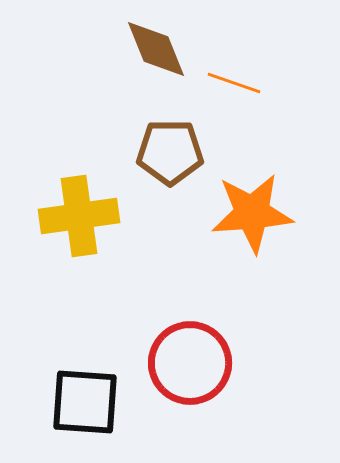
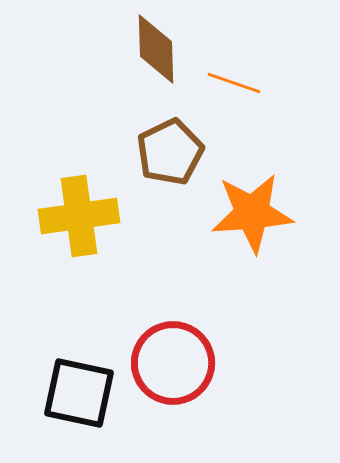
brown diamond: rotated 20 degrees clockwise
brown pentagon: rotated 26 degrees counterclockwise
red circle: moved 17 px left
black square: moved 6 px left, 9 px up; rotated 8 degrees clockwise
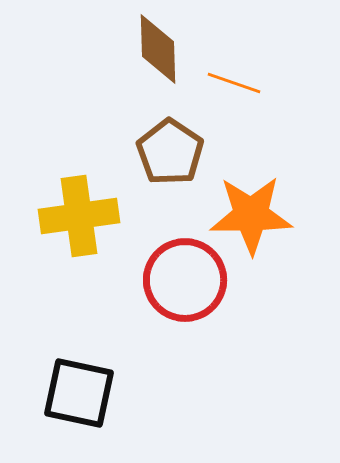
brown diamond: moved 2 px right
brown pentagon: rotated 12 degrees counterclockwise
orange star: moved 1 px left, 2 px down; rotated 4 degrees clockwise
red circle: moved 12 px right, 83 px up
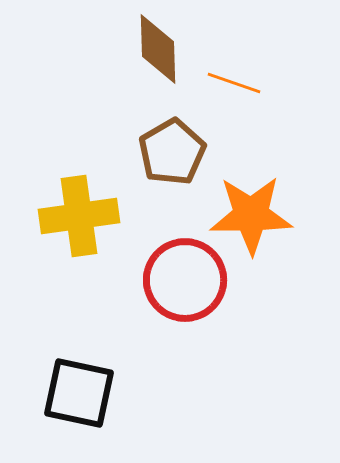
brown pentagon: moved 2 px right; rotated 8 degrees clockwise
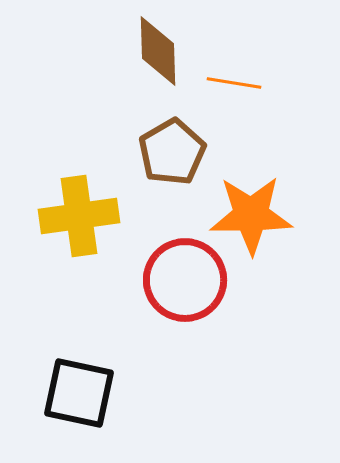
brown diamond: moved 2 px down
orange line: rotated 10 degrees counterclockwise
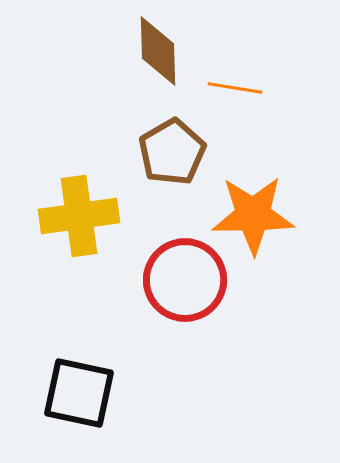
orange line: moved 1 px right, 5 px down
orange star: moved 2 px right
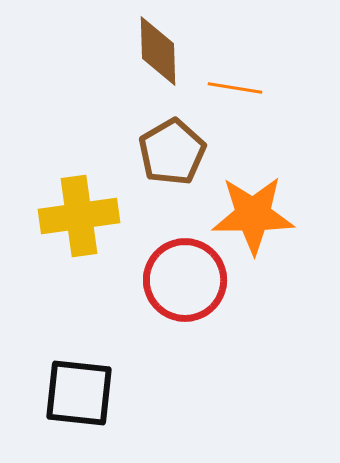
black square: rotated 6 degrees counterclockwise
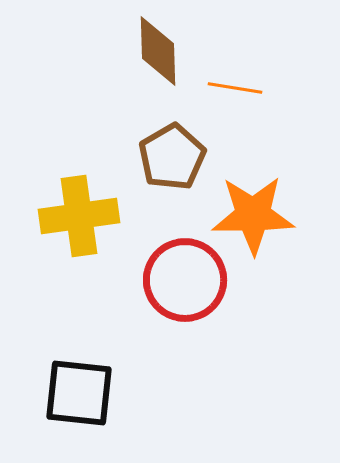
brown pentagon: moved 5 px down
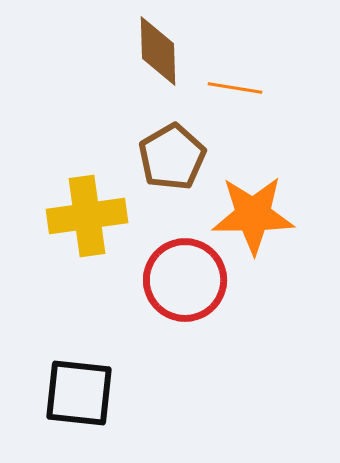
yellow cross: moved 8 px right
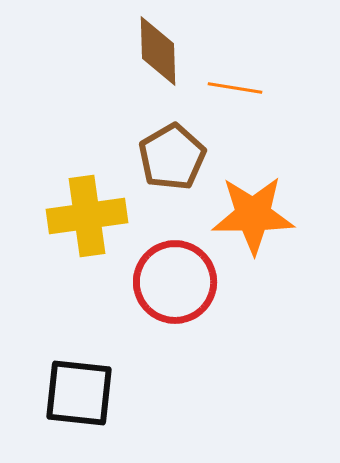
red circle: moved 10 px left, 2 px down
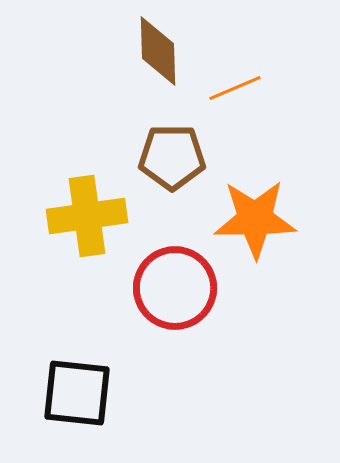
orange line: rotated 32 degrees counterclockwise
brown pentagon: rotated 30 degrees clockwise
orange star: moved 2 px right, 4 px down
red circle: moved 6 px down
black square: moved 2 px left
